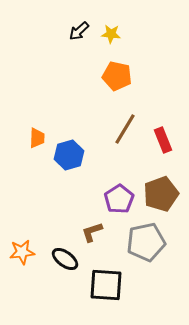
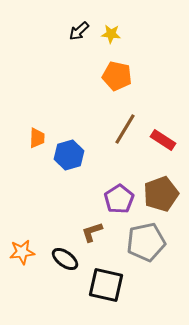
red rectangle: rotated 35 degrees counterclockwise
black square: rotated 9 degrees clockwise
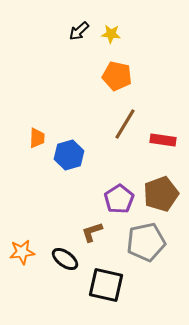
brown line: moved 5 px up
red rectangle: rotated 25 degrees counterclockwise
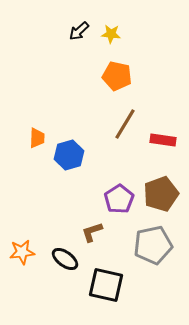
gray pentagon: moved 7 px right, 3 px down
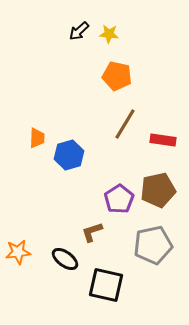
yellow star: moved 2 px left
brown pentagon: moved 3 px left, 4 px up; rotated 8 degrees clockwise
orange star: moved 4 px left
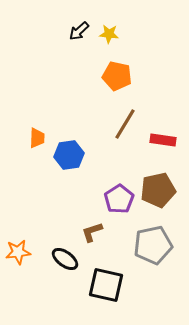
blue hexagon: rotated 8 degrees clockwise
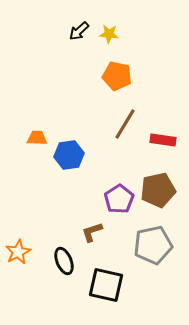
orange trapezoid: rotated 90 degrees counterclockwise
orange star: rotated 20 degrees counterclockwise
black ellipse: moved 1 px left, 2 px down; rotated 32 degrees clockwise
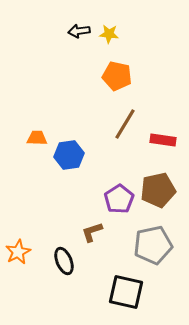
black arrow: rotated 35 degrees clockwise
black square: moved 20 px right, 7 px down
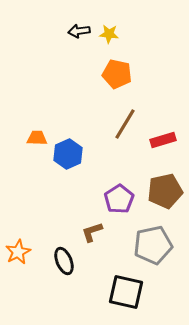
orange pentagon: moved 2 px up
red rectangle: rotated 25 degrees counterclockwise
blue hexagon: moved 1 px left, 1 px up; rotated 16 degrees counterclockwise
brown pentagon: moved 7 px right, 1 px down
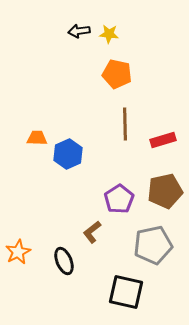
brown line: rotated 32 degrees counterclockwise
brown L-shape: rotated 20 degrees counterclockwise
